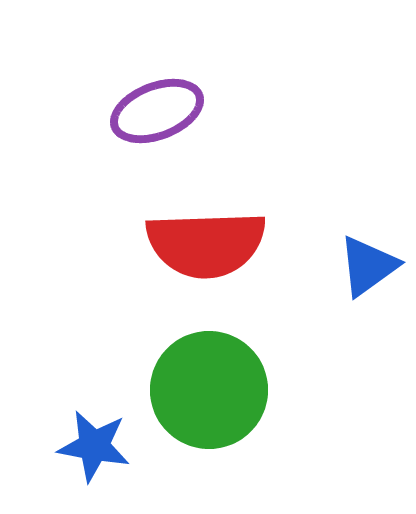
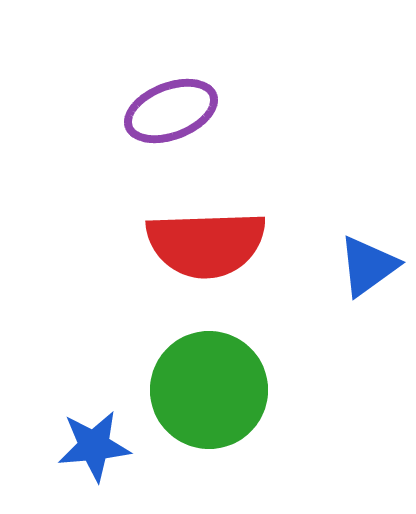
purple ellipse: moved 14 px right
blue star: rotated 16 degrees counterclockwise
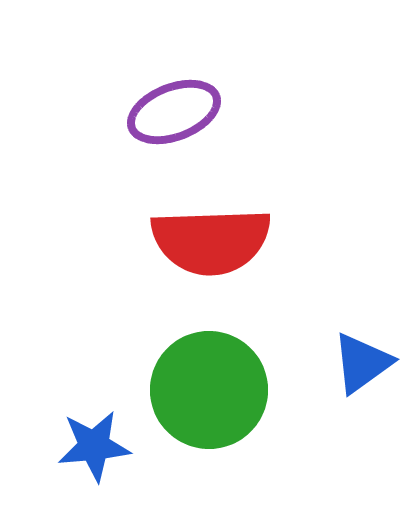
purple ellipse: moved 3 px right, 1 px down
red semicircle: moved 5 px right, 3 px up
blue triangle: moved 6 px left, 97 px down
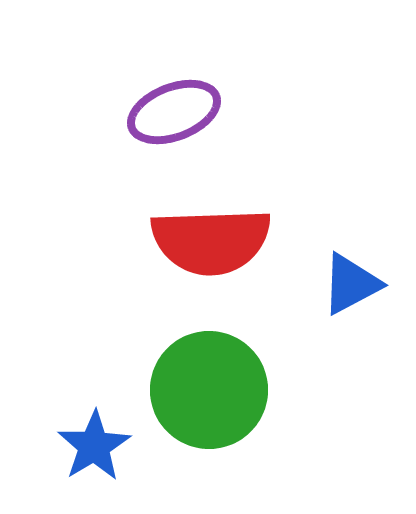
blue triangle: moved 11 px left, 79 px up; rotated 8 degrees clockwise
blue star: rotated 26 degrees counterclockwise
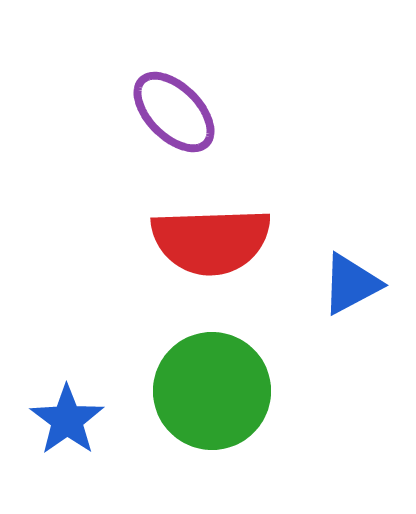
purple ellipse: rotated 66 degrees clockwise
green circle: moved 3 px right, 1 px down
blue star: moved 27 px left, 26 px up; rotated 4 degrees counterclockwise
